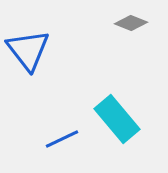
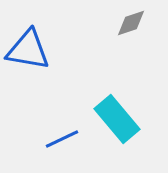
gray diamond: rotated 40 degrees counterclockwise
blue triangle: rotated 42 degrees counterclockwise
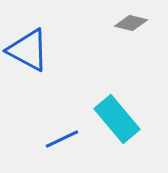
gray diamond: rotated 32 degrees clockwise
blue triangle: rotated 18 degrees clockwise
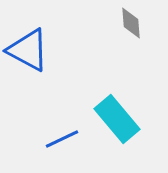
gray diamond: rotated 72 degrees clockwise
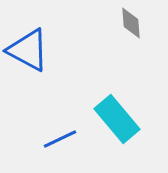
blue line: moved 2 px left
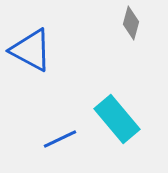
gray diamond: rotated 20 degrees clockwise
blue triangle: moved 3 px right
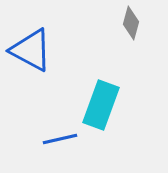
cyan rectangle: moved 16 px left, 14 px up; rotated 60 degrees clockwise
blue line: rotated 12 degrees clockwise
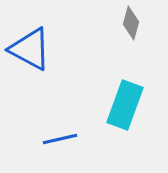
blue triangle: moved 1 px left, 1 px up
cyan rectangle: moved 24 px right
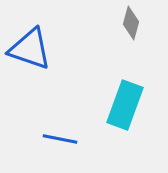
blue triangle: rotated 9 degrees counterclockwise
blue line: rotated 24 degrees clockwise
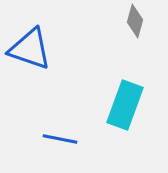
gray diamond: moved 4 px right, 2 px up
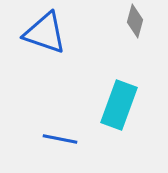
blue triangle: moved 15 px right, 16 px up
cyan rectangle: moved 6 px left
